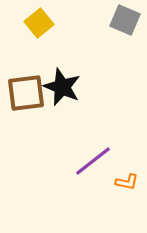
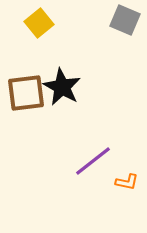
black star: rotated 6 degrees clockwise
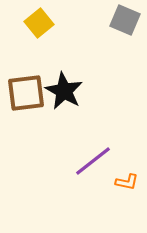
black star: moved 2 px right, 4 px down
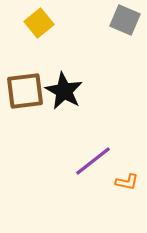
brown square: moved 1 px left, 2 px up
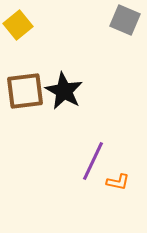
yellow square: moved 21 px left, 2 px down
purple line: rotated 27 degrees counterclockwise
orange L-shape: moved 9 px left
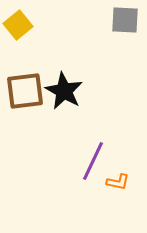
gray square: rotated 20 degrees counterclockwise
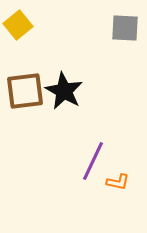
gray square: moved 8 px down
